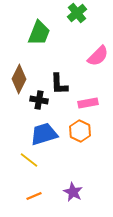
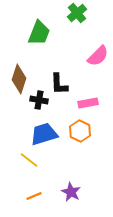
brown diamond: rotated 8 degrees counterclockwise
purple star: moved 2 px left
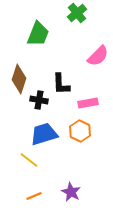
green trapezoid: moved 1 px left, 1 px down
black L-shape: moved 2 px right
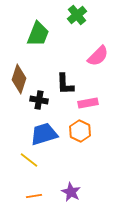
green cross: moved 2 px down
black L-shape: moved 4 px right
orange line: rotated 14 degrees clockwise
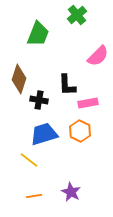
black L-shape: moved 2 px right, 1 px down
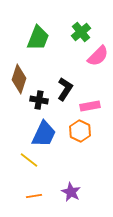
green cross: moved 4 px right, 17 px down
green trapezoid: moved 4 px down
black L-shape: moved 2 px left, 4 px down; rotated 145 degrees counterclockwise
pink rectangle: moved 2 px right, 3 px down
blue trapezoid: rotated 132 degrees clockwise
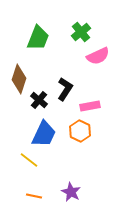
pink semicircle: rotated 20 degrees clockwise
black cross: rotated 30 degrees clockwise
orange line: rotated 21 degrees clockwise
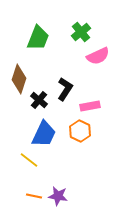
purple star: moved 13 px left, 4 px down; rotated 18 degrees counterclockwise
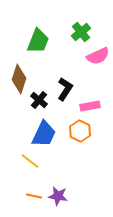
green trapezoid: moved 3 px down
yellow line: moved 1 px right, 1 px down
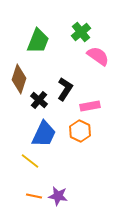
pink semicircle: rotated 120 degrees counterclockwise
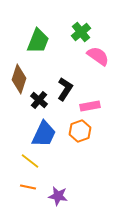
orange hexagon: rotated 15 degrees clockwise
orange line: moved 6 px left, 9 px up
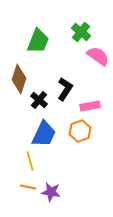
green cross: rotated 12 degrees counterclockwise
yellow line: rotated 36 degrees clockwise
purple star: moved 7 px left, 4 px up
